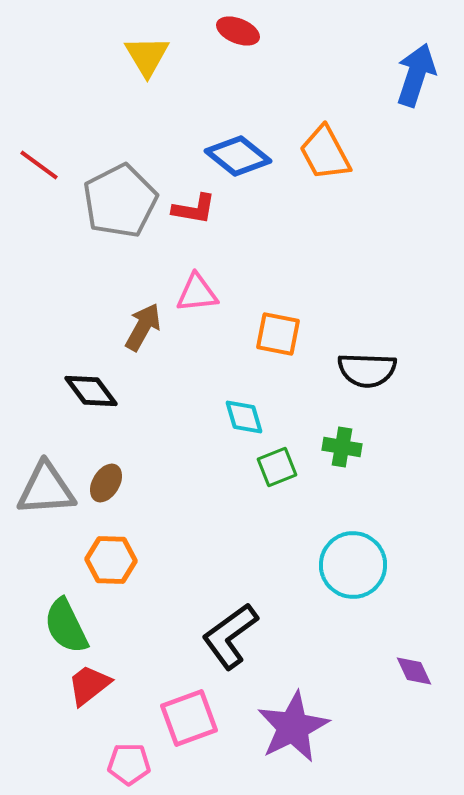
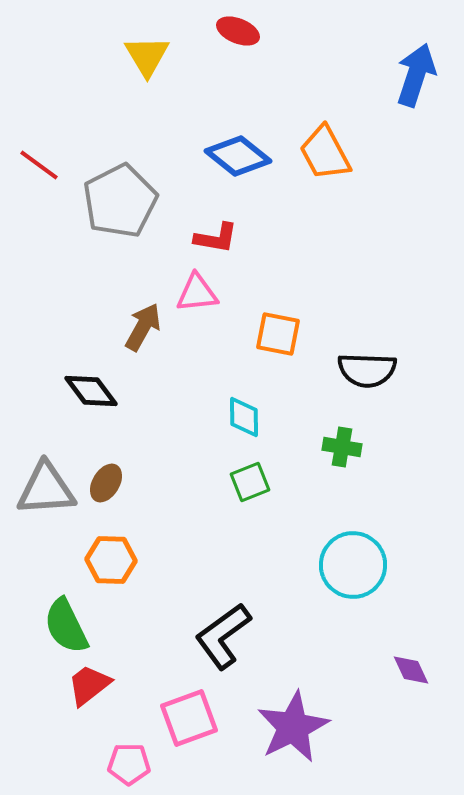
red L-shape: moved 22 px right, 29 px down
cyan diamond: rotated 15 degrees clockwise
green square: moved 27 px left, 15 px down
black L-shape: moved 7 px left
purple diamond: moved 3 px left, 1 px up
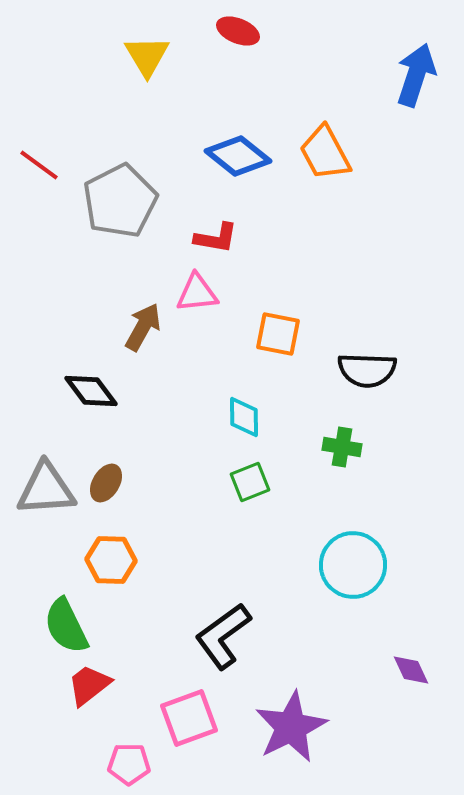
purple star: moved 2 px left
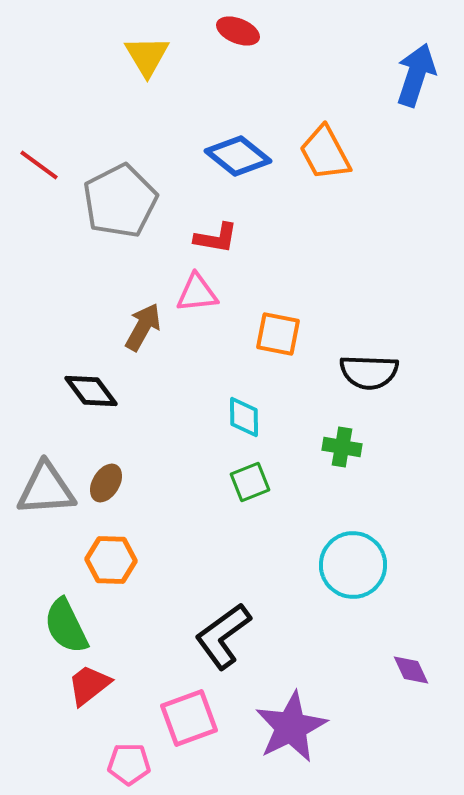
black semicircle: moved 2 px right, 2 px down
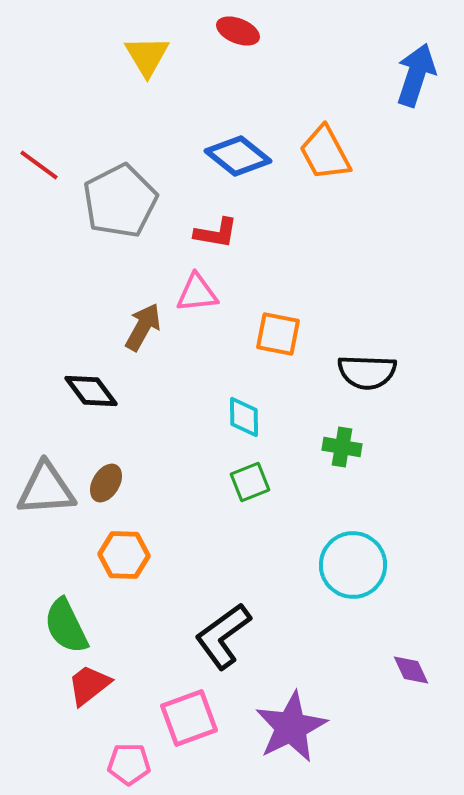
red L-shape: moved 5 px up
black semicircle: moved 2 px left
orange hexagon: moved 13 px right, 5 px up
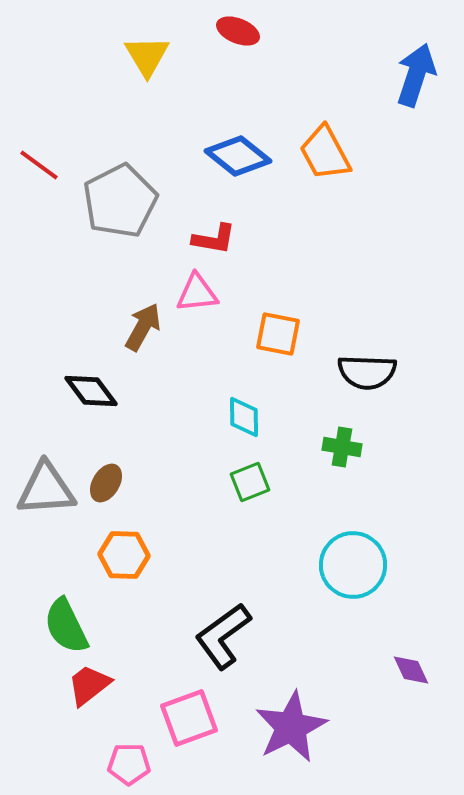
red L-shape: moved 2 px left, 6 px down
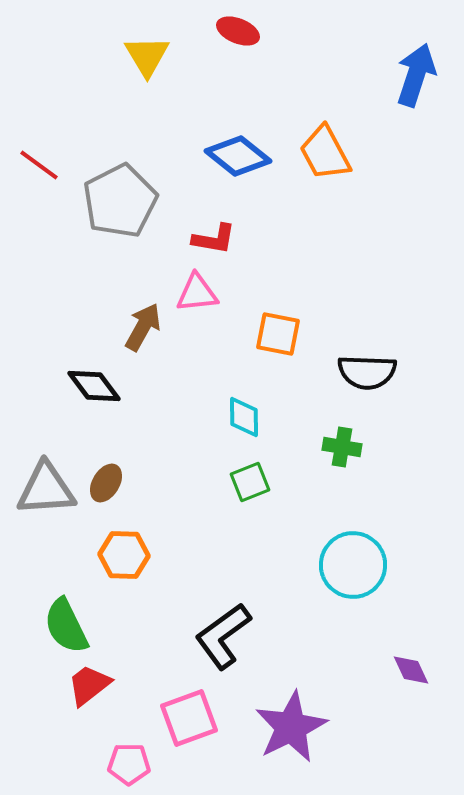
black diamond: moved 3 px right, 5 px up
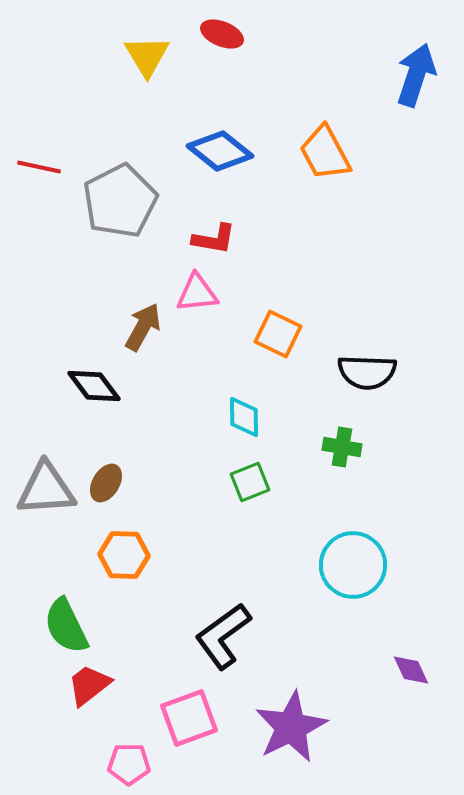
red ellipse: moved 16 px left, 3 px down
blue diamond: moved 18 px left, 5 px up
red line: moved 2 px down; rotated 24 degrees counterclockwise
orange square: rotated 15 degrees clockwise
